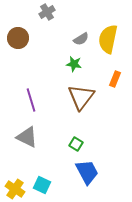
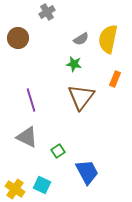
green square: moved 18 px left, 7 px down; rotated 24 degrees clockwise
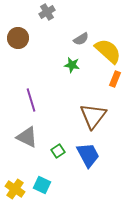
yellow semicircle: moved 12 px down; rotated 120 degrees clockwise
green star: moved 2 px left, 1 px down
brown triangle: moved 12 px right, 19 px down
blue trapezoid: moved 1 px right, 17 px up
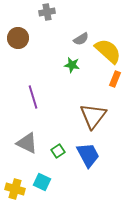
gray cross: rotated 21 degrees clockwise
purple line: moved 2 px right, 3 px up
gray triangle: moved 6 px down
cyan square: moved 3 px up
yellow cross: rotated 18 degrees counterclockwise
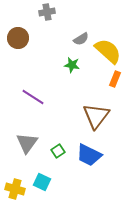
purple line: rotated 40 degrees counterclockwise
brown triangle: moved 3 px right
gray triangle: rotated 40 degrees clockwise
blue trapezoid: moved 1 px right; rotated 144 degrees clockwise
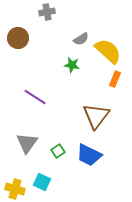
purple line: moved 2 px right
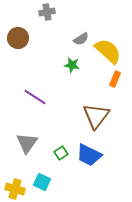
green square: moved 3 px right, 2 px down
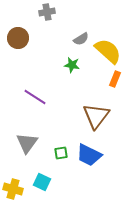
green square: rotated 24 degrees clockwise
yellow cross: moved 2 px left
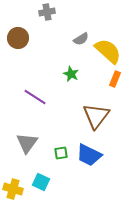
green star: moved 1 px left, 9 px down; rotated 14 degrees clockwise
cyan square: moved 1 px left
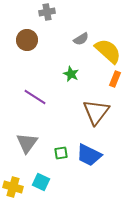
brown circle: moved 9 px right, 2 px down
brown triangle: moved 4 px up
yellow cross: moved 2 px up
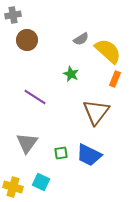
gray cross: moved 34 px left, 3 px down
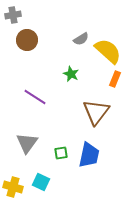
blue trapezoid: rotated 104 degrees counterclockwise
